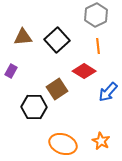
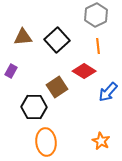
brown square: moved 2 px up
orange ellipse: moved 17 px left, 2 px up; rotated 64 degrees clockwise
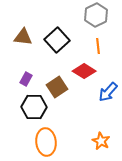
brown triangle: rotated 12 degrees clockwise
purple rectangle: moved 15 px right, 8 px down
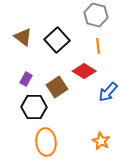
gray hexagon: rotated 20 degrees counterclockwise
brown triangle: rotated 30 degrees clockwise
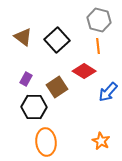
gray hexagon: moved 3 px right, 5 px down
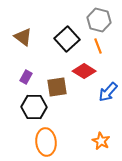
black square: moved 10 px right, 1 px up
orange line: rotated 14 degrees counterclockwise
purple rectangle: moved 2 px up
brown square: rotated 25 degrees clockwise
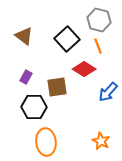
brown triangle: moved 1 px right, 1 px up
red diamond: moved 2 px up
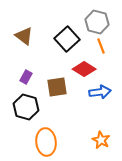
gray hexagon: moved 2 px left, 2 px down
orange line: moved 3 px right
blue arrow: moved 8 px left; rotated 140 degrees counterclockwise
black hexagon: moved 8 px left; rotated 15 degrees clockwise
orange star: moved 1 px up
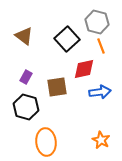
red diamond: rotated 45 degrees counterclockwise
